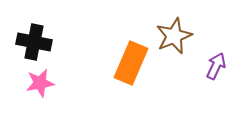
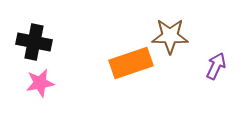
brown star: moved 4 px left; rotated 24 degrees clockwise
orange rectangle: rotated 48 degrees clockwise
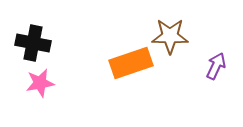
black cross: moved 1 px left, 1 px down
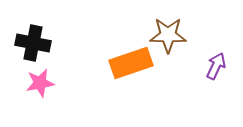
brown star: moved 2 px left, 1 px up
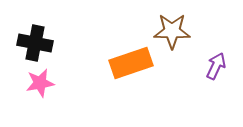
brown star: moved 4 px right, 4 px up
black cross: moved 2 px right
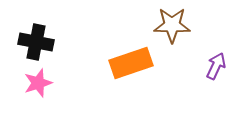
brown star: moved 6 px up
black cross: moved 1 px right, 1 px up
pink star: moved 2 px left; rotated 8 degrees counterclockwise
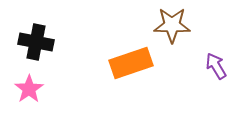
purple arrow: rotated 56 degrees counterclockwise
pink star: moved 9 px left, 6 px down; rotated 16 degrees counterclockwise
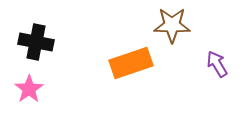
purple arrow: moved 1 px right, 2 px up
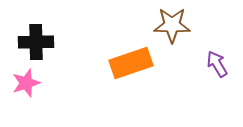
black cross: rotated 12 degrees counterclockwise
pink star: moved 3 px left, 6 px up; rotated 16 degrees clockwise
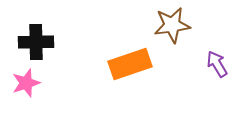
brown star: rotated 9 degrees counterclockwise
orange rectangle: moved 1 px left, 1 px down
